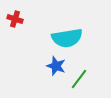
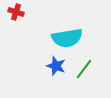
red cross: moved 1 px right, 7 px up
green line: moved 5 px right, 10 px up
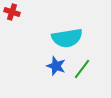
red cross: moved 4 px left
green line: moved 2 px left
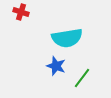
red cross: moved 9 px right
green line: moved 9 px down
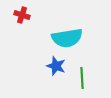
red cross: moved 1 px right, 3 px down
green line: rotated 40 degrees counterclockwise
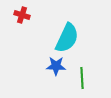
cyan semicircle: rotated 56 degrees counterclockwise
blue star: rotated 18 degrees counterclockwise
